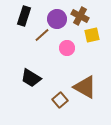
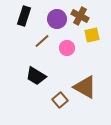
brown line: moved 6 px down
black trapezoid: moved 5 px right, 2 px up
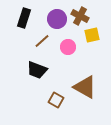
black rectangle: moved 2 px down
pink circle: moved 1 px right, 1 px up
black trapezoid: moved 1 px right, 6 px up; rotated 10 degrees counterclockwise
brown square: moved 4 px left; rotated 21 degrees counterclockwise
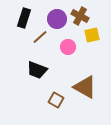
brown line: moved 2 px left, 4 px up
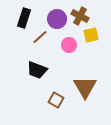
yellow square: moved 1 px left
pink circle: moved 1 px right, 2 px up
brown triangle: rotated 30 degrees clockwise
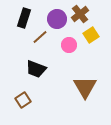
brown cross: moved 2 px up; rotated 24 degrees clockwise
yellow square: rotated 21 degrees counterclockwise
black trapezoid: moved 1 px left, 1 px up
brown square: moved 33 px left; rotated 28 degrees clockwise
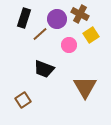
brown cross: rotated 24 degrees counterclockwise
brown line: moved 3 px up
black trapezoid: moved 8 px right
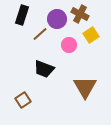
black rectangle: moved 2 px left, 3 px up
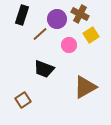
brown triangle: rotated 30 degrees clockwise
